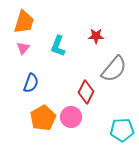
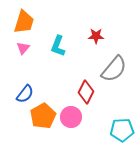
blue semicircle: moved 6 px left, 11 px down; rotated 18 degrees clockwise
orange pentagon: moved 2 px up
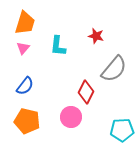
orange trapezoid: moved 1 px right, 1 px down
red star: rotated 14 degrees clockwise
cyan L-shape: rotated 15 degrees counterclockwise
blue semicircle: moved 8 px up
orange pentagon: moved 16 px left, 5 px down; rotated 30 degrees counterclockwise
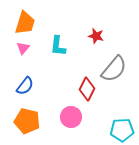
red diamond: moved 1 px right, 3 px up
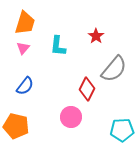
red star: rotated 21 degrees clockwise
orange pentagon: moved 11 px left, 5 px down
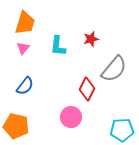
red star: moved 5 px left, 3 px down; rotated 21 degrees clockwise
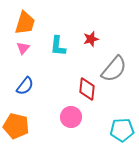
red diamond: rotated 20 degrees counterclockwise
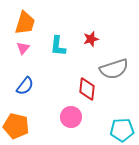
gray semicircle: rotated 32 degrees clockwise
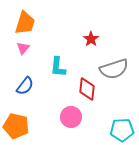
red star: rotated 21 degrees counterclockwise
cyan L-shape: moved 21 px down
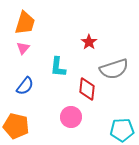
red star: moved 2 px left, 3 px down
